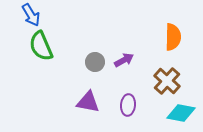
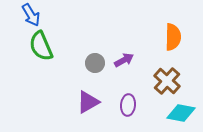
gray circle: moved 1 px down
purple triangle: rotated 40 degrees counterclockwise
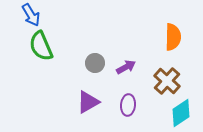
purple arrow: moved 2 px right, 7 px down
cyan diamond: rotated 44 degrees counterclockwise
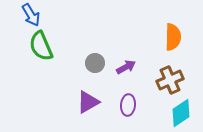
brown cross: moved 3 px right, 1 px up; rotated 24 degrees clockwise
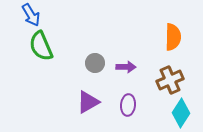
purple arrow: rotated 30 degrees clockwise
cyan diamond: rotated 24 degrees counterclockwise
